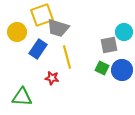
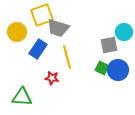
blue circle: moved 4 px left
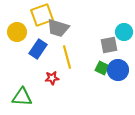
red star: rotated 16 degrees counterclockwise
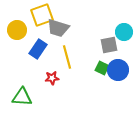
yellow circle: moved 2 px up
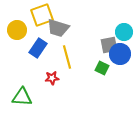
blue rectangle: moved 1 px up
blue circle: moved 2 px right, 16 px up
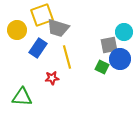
blue circle: moved 5 px down
green square: moved 1 px up
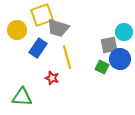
red star: rotated 24 degrees clockwise
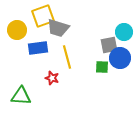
yellow square: moved 1 px right, 1 px down
blue rectangle: rotated 48 degrees clockwise
blue circle: moved 1 px up
green square: rotated 24 degrees counterclockwise
green triangle: moved 1 px left, 1 px up
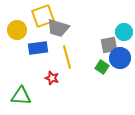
green square: rotated 32 degrees clockwise
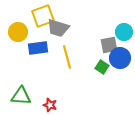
yellow circle: moved 1 px right, 2 px down
red star: moved 2 px left, 27 px down
